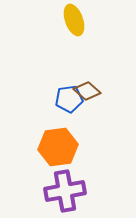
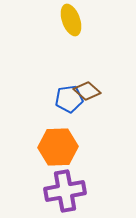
yellow ellipse: moved 3 px left
orange hexagon: rotated 6 degrees clockwise
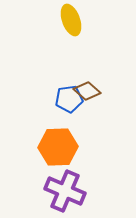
purple cross: rotated 33 degrees clockwise
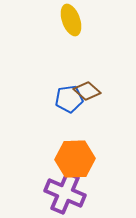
orange hexagon: moved 17 px right, 12 px down
purple cross: moved 2 px down
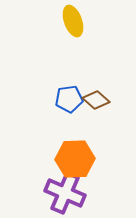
yellow ellipse: moved 2 px right, 1 px down
brown diamond: moved 9 px right, 9 px down
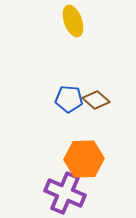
blue pentagon: rotated 12 degrees clockwise
orange hexagon: moved 9 px right
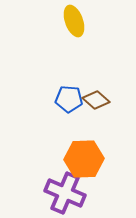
yellow ellipse: moved 1 px right
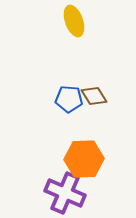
brown diamond: moved 2 px left, 4 px up; rotated 16 degrees clockwise
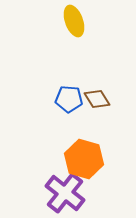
brown diamond: moved 3 px right, 3 px down
orange hexagon: rotated 18 degrees clockwise
purple cross: rotated 15 degrees clockwise
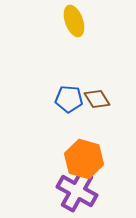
purple cross: moved 12 px right, 2 px up; rotated 9 degrees counterclockwise
